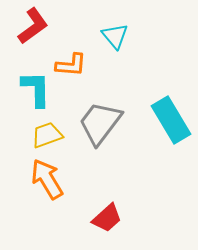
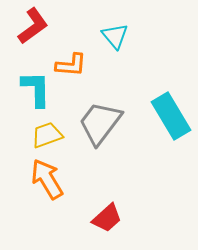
cyan rectangle: moved 4 px up
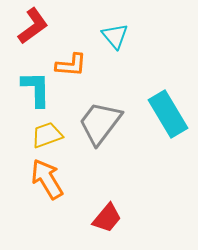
cyan rectangle: moved 3 px left, 2 px up
red trapezoid: rotated 8 degrees counterclockwise
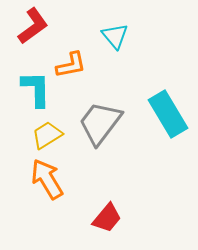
orange L-shape: rotated 16 degrees counterclockwise
yellow trapezoid: rotated 12 degrees counterclockwise
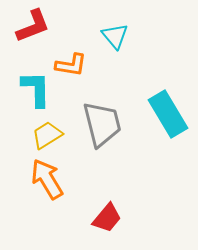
red L-shape: rotated 15 degrees clockwise
orange L-shape: rotated 20 degrees clockwise
gray trapezoid: moved 2 px right, 1 px down; rotated 129 degrees clockwise
